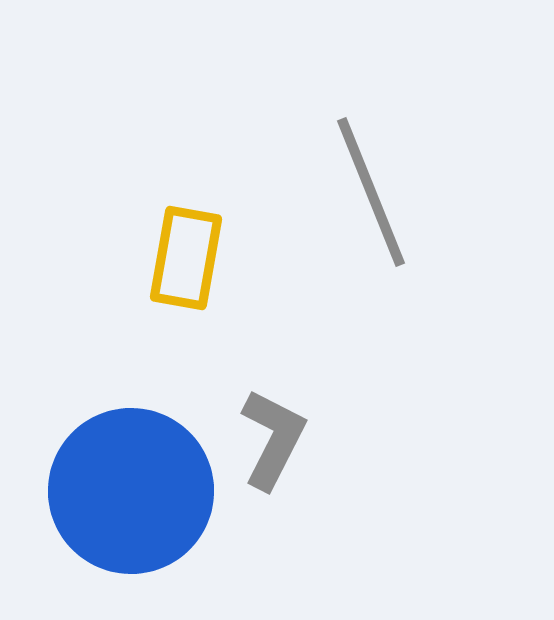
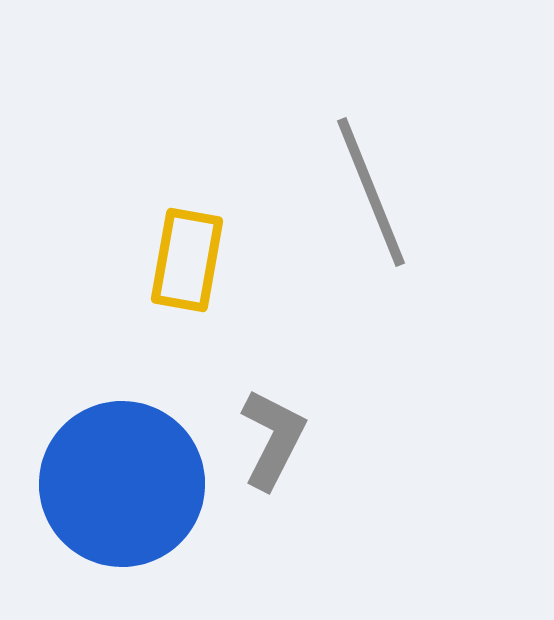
yellow rectangle: moved 1 px right, 2 px down
blue circle: moved 9 px left, 7 px up
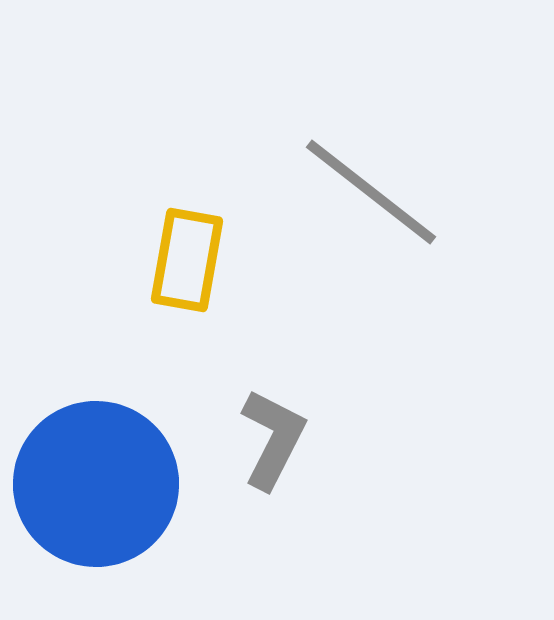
gray line: rotated 30 degrees counterclockwise
blue circle: moved 26 px left
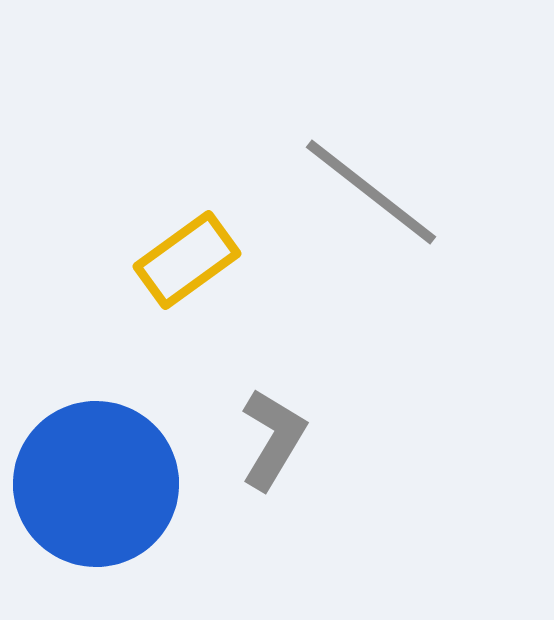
yellow rectangle: rotated 44 degrees clockwise
gray L-shape: rotated 4 degrees clockwise
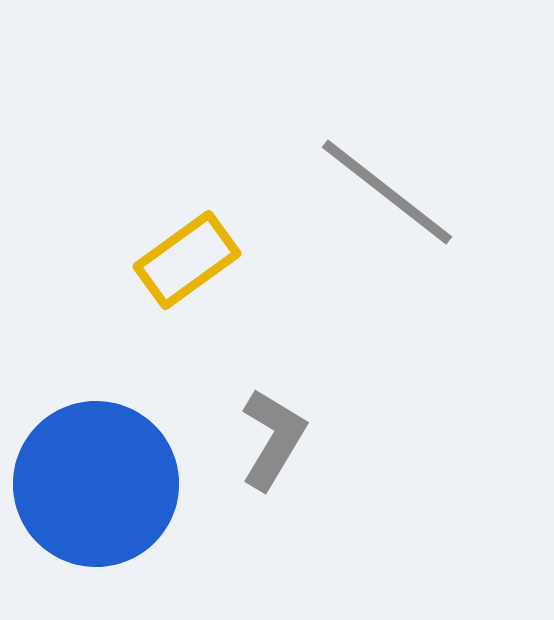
gray line: moved 16 px right
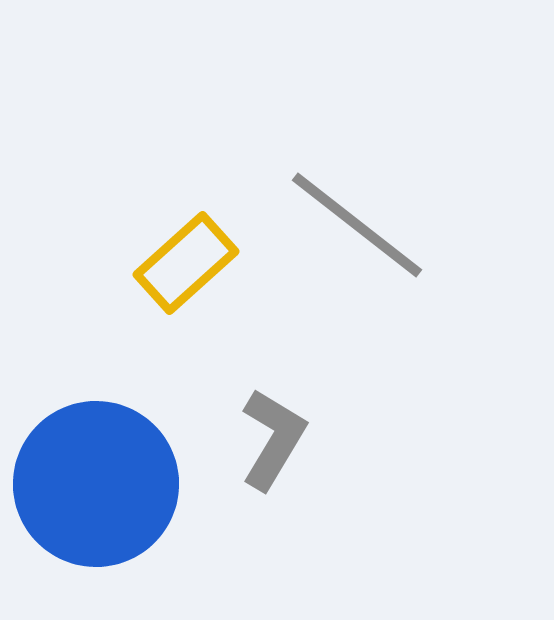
gray line: moved 30 px left, 33 px down
yellow rectangle: moved 1 px left, 3 px down; rotated 6 degrees counterclockwise
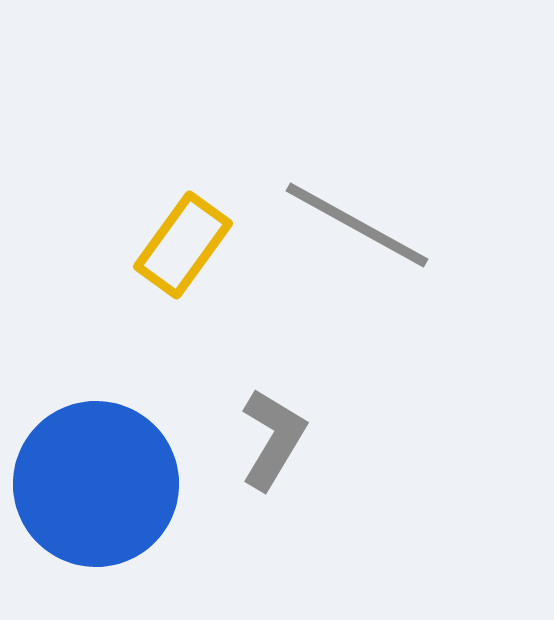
gray line: rotated 9 degrees counterclockwise
yellow rectangle: moved 3 px left, 18 px up; rotated 12 degrees counterclockwise
